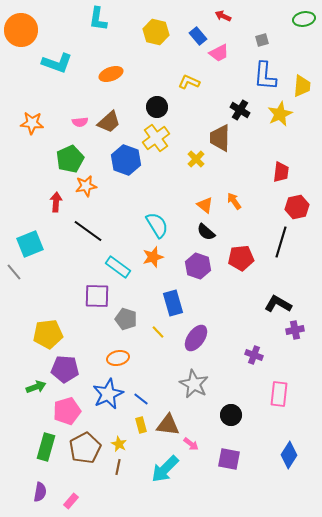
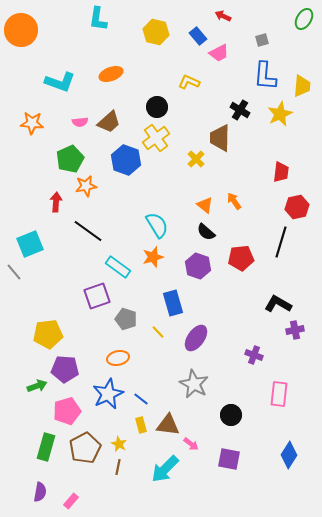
green ellipse at (304, 19): rotated 50 degrees counterclockwise
cyan L-shape at (57, 63): moved 3 px right, 19 px down
purple square at (97, 296): rotated 20 degrees counterclockwise
green arrow at (36, 387): moved 1 px right, 1 px up
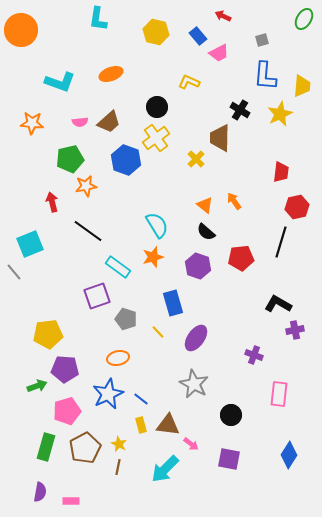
green pentagon at (70, 159): rotated 12 degrees clockwise
red arrow at (56, 202): moved 4 px left; rotated 18 degrees counterclockwise
pink rectangle at (71, 501): rotated 49 degrees clockwise
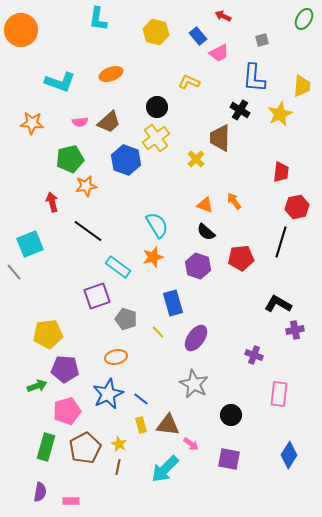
blue L-shape at (265, 76): moved 11 px left, 2 px down
orange triangle at (205, 205): rotated 18 degrees counterclockwise
orange ellipse at (118, 358): moved 2 px left, 1 px up
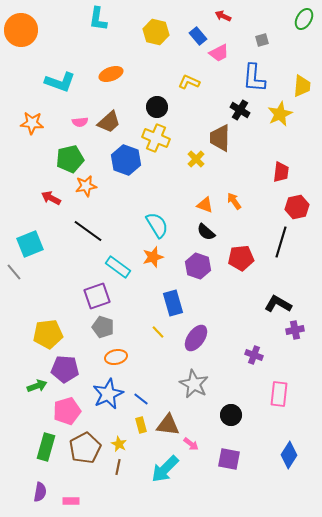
yellow cross at (156, 138): rotated 32 degrees counterclockwise
red arrow at (52, 202): moved 1 px left, 4 px up; rotated 48 degrees counterclockwise
gray pentagon at (126, 319): moved 23 px left, 8 px down
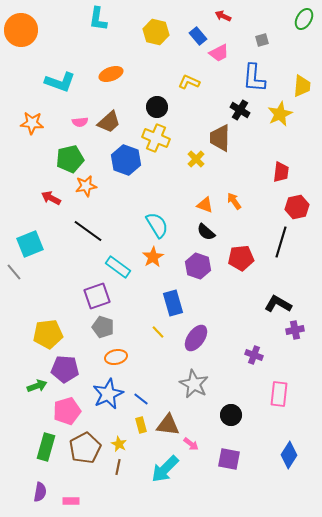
orange star at (153, 257): rotated 15 degrees counterclockwise
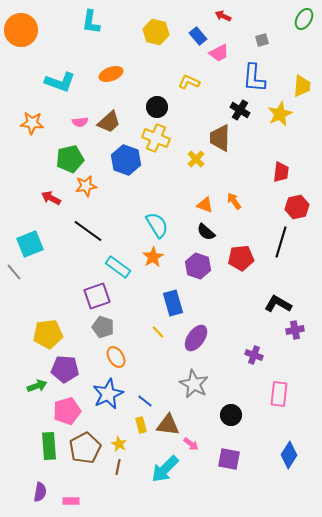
cyan L-shape at (98, 19): moved 7 px left, 3 px down
orange ellipse at (116, 357): rotated 70 degrees clockwise
blue line at (141, 399): moved 4 px right, 2 px down
green rectangle at (46, 447): moved 3 px right, 1 px up; rotated 20 degrees counterclockwise
